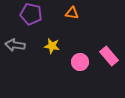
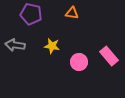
pink circle: moved 1 px left
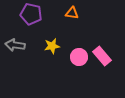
yellow star: rotated 21 degrees counterclockwise
pink rectangle: moved 7 px left
pink circle: moved 5 px up
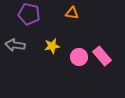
purple pentagon: moved 2 px left
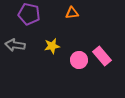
orange triangle: rotated 16 degrees counterclockwise
pink circle: moved 3 px down
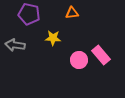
yellow star: moved 1 px right, 8 px up; rotated 14 degrees clockwise
pink rectangle: moved 1 px left, 1 px up
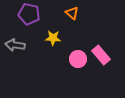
orange triangle: rotated 48 degrees clockwise
pink circle: moved 1 px left, 1 px up
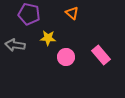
yellow star: moved 5 px left
pink circle: moved 12 px left, 2 px up
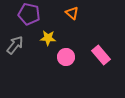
gray arrow: rotated 120 degrees clockwise
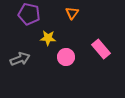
orange triangle: rotated 24 degrees clockwise
gray arrow: moved 5 px right, 14 px down; rotated 30 degrees clockwise
pink rectangle: moved 6 px up
